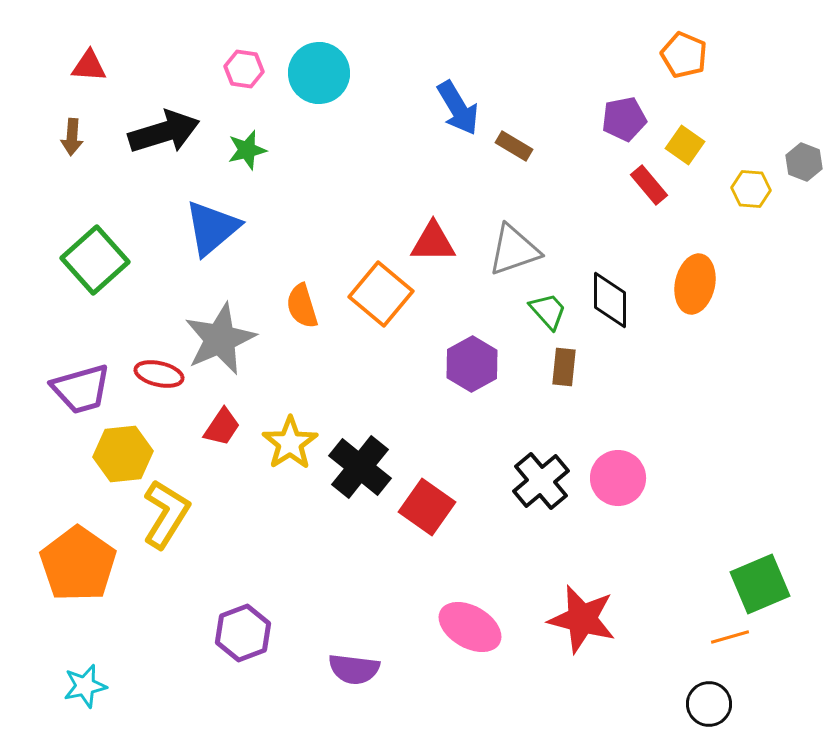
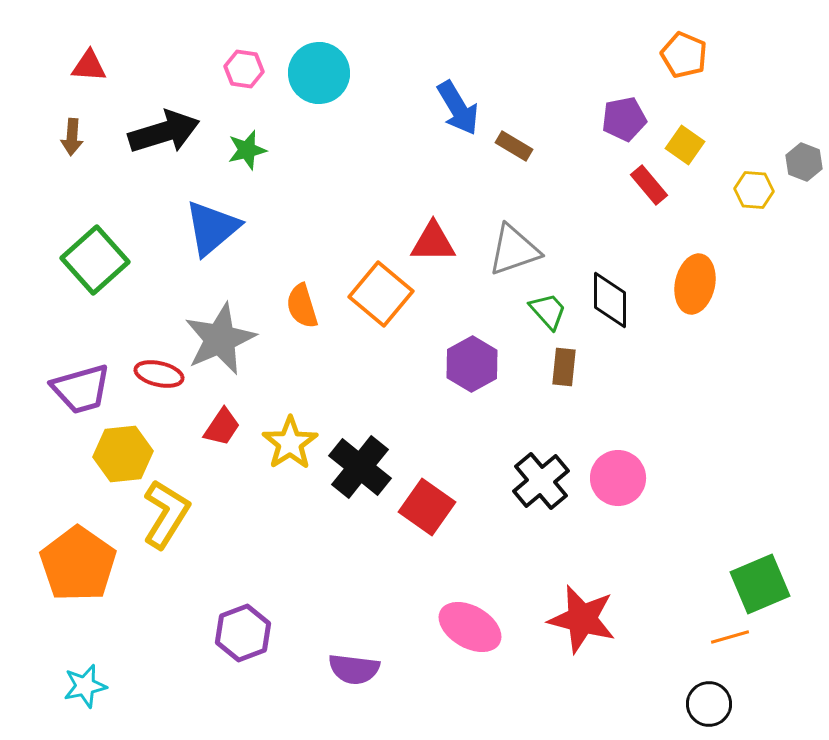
yellow hexagon at (751, 189): moved 3 px right, 1 px down
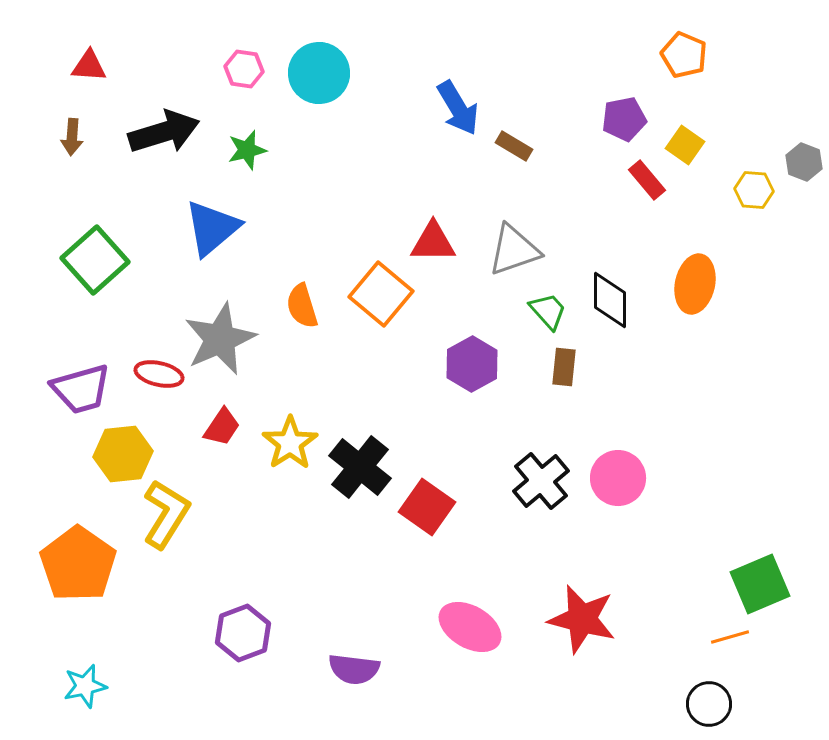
red rectangle at (649, 185): moved 2 px left, 5 px up
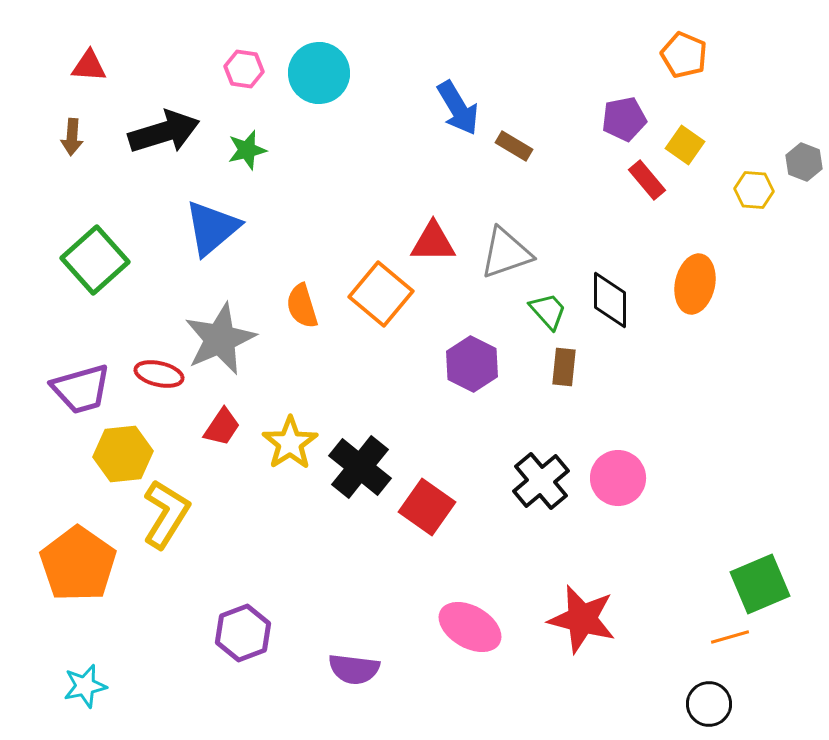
gray triangle at (514, 250): moved 8 px left, 3 px down
purple hexagon at (472, 364): rotated 4 degrees counterclockwise
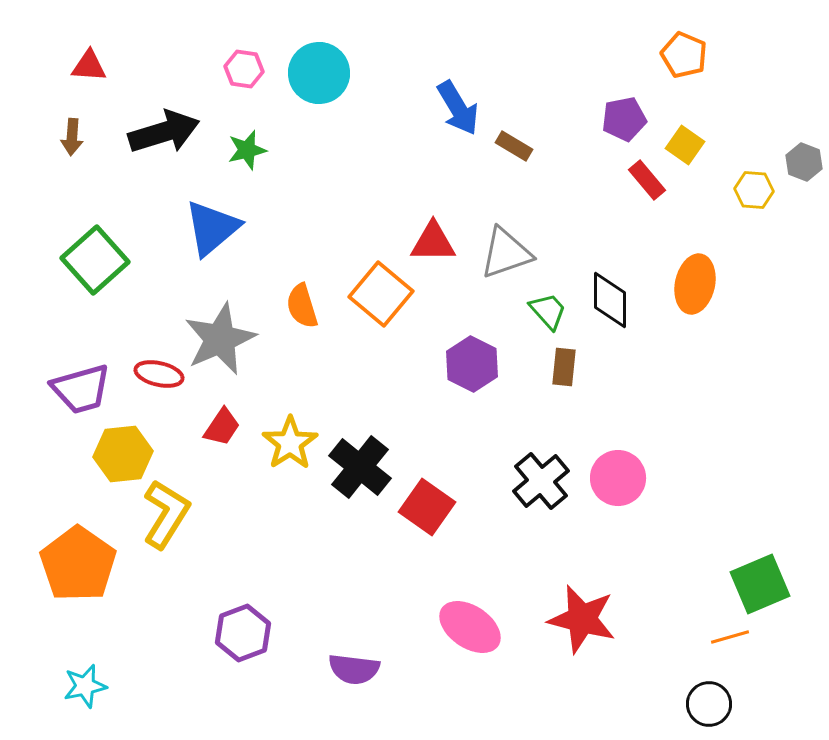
pink ellipse at (470, 627): rotated 4 degrees clockwise
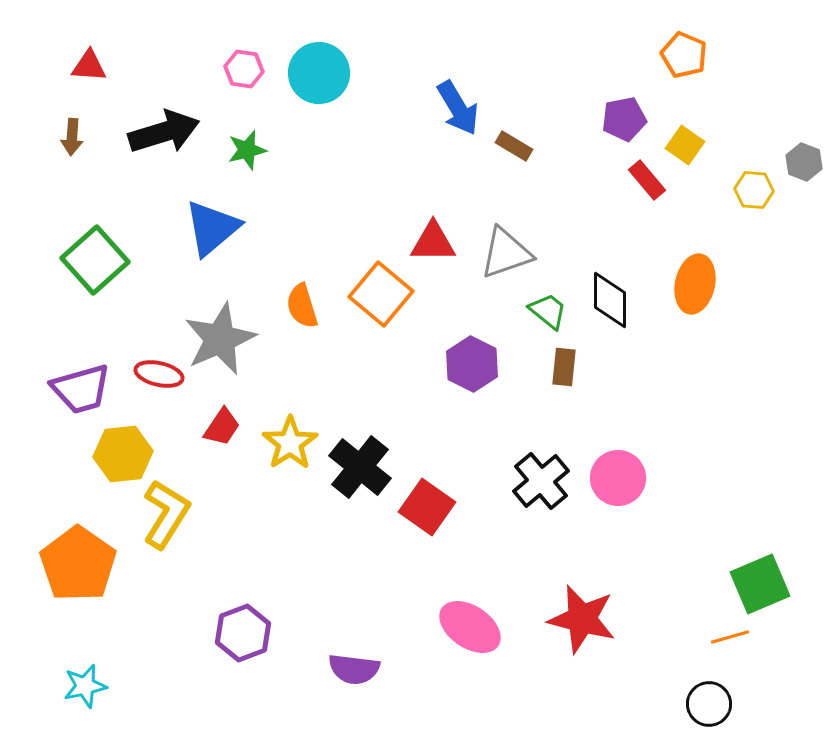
green trapezoid at (548, 311): rotated 9 degrees counterclockwise
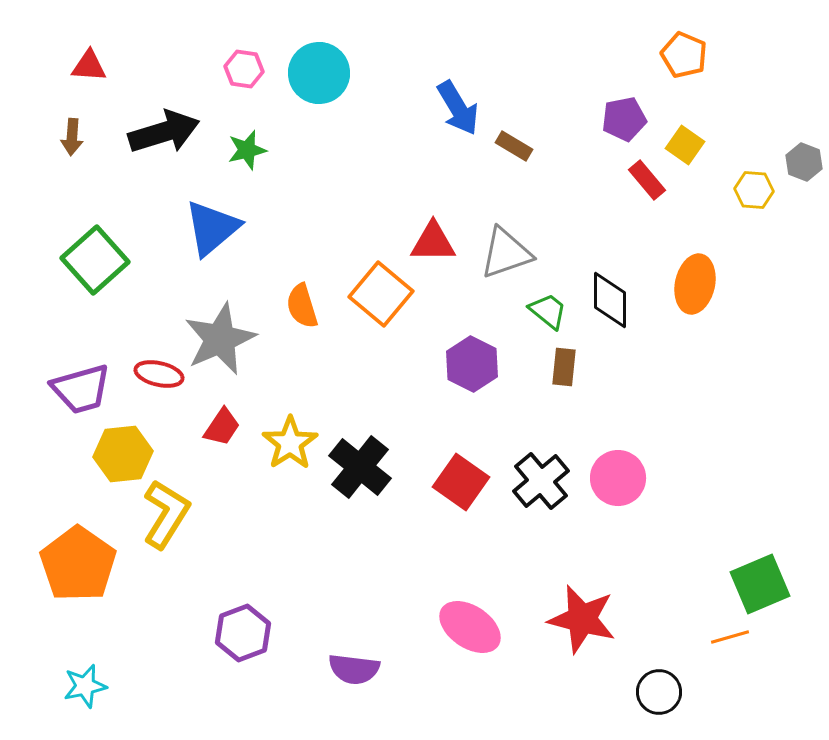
red square at (427, 507): moved 34 px right, 25 px up
black circle at (709, 704): moved 50 px left, 12 px up
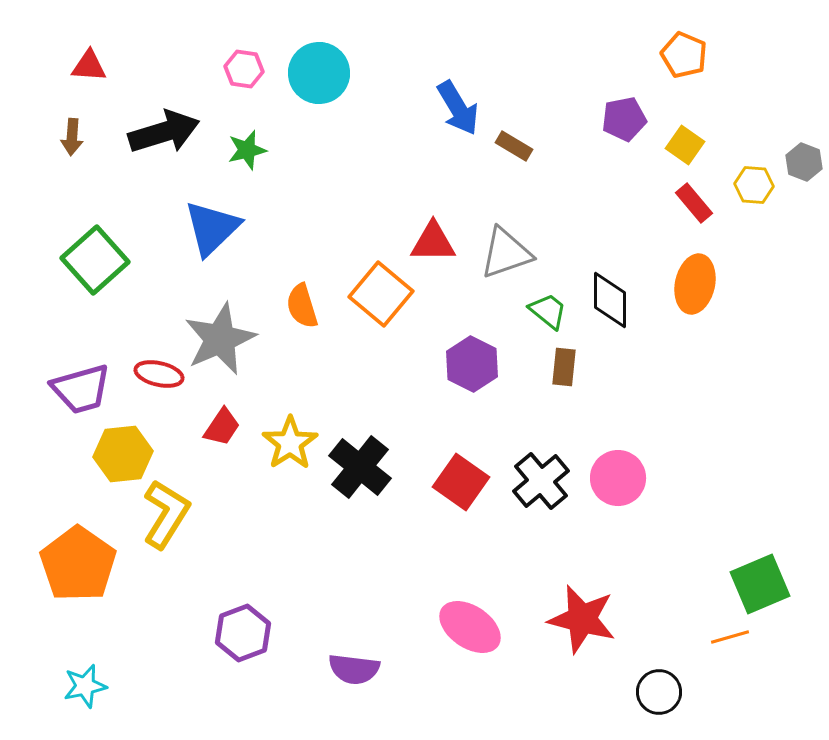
red rectangle at (647, 180): moved 47 px right, 23 px down
yellow hexagon at (754, 190): moved 5 px up
blue triangle at (212, 228): rotated 4 degrees counterclockwise
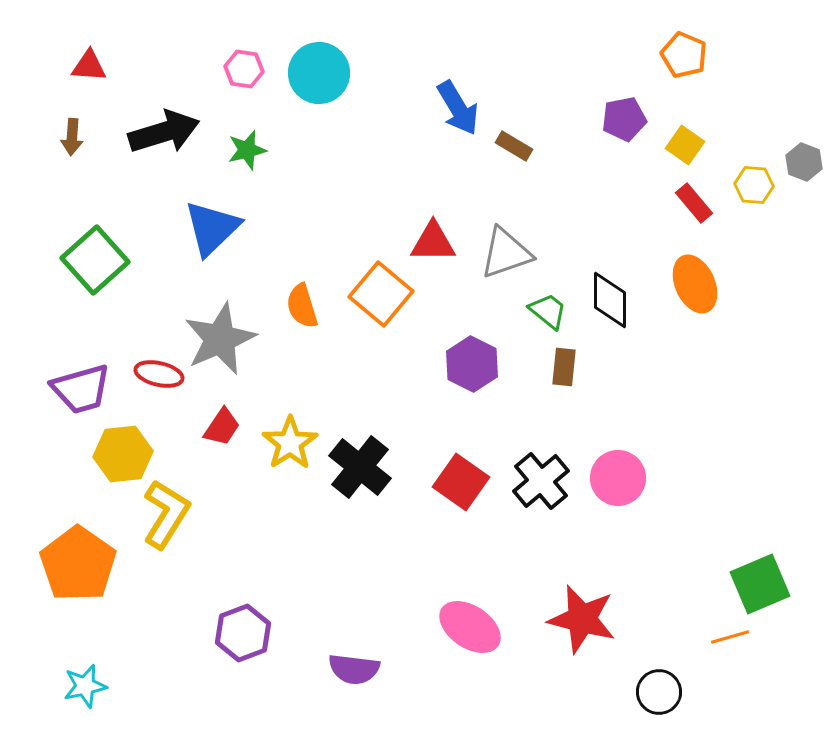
orange ellipse at (695, 284): rotated 36 degrees counterclockwise
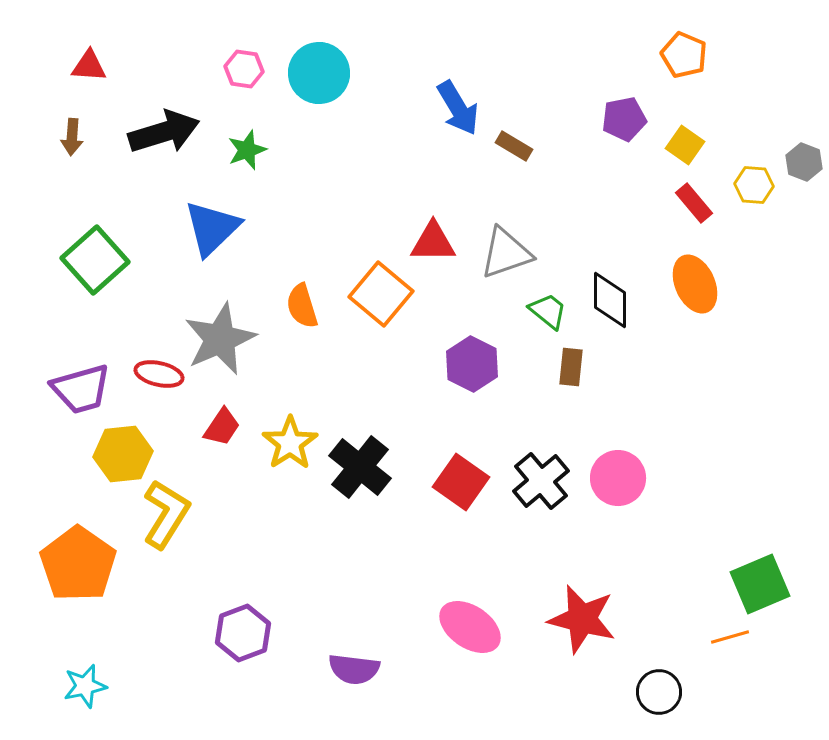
green star at (247, 150): rotated 6 degrees counterclockwise
brown rectangle at (564, 367): moved 7 px right
